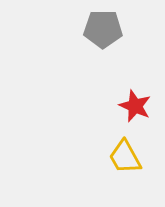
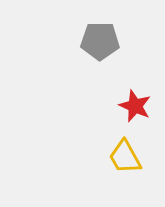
gray pentagon: moved 3 px left, 12 px down
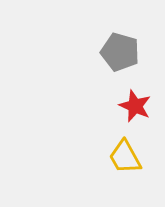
gray pentagon: moved 20 px right, 11 px down; rotated 15 degrees clockwise
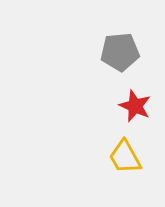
gray pentagon: rotated 21 degrees counterclockwise
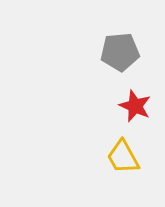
yellow trapezoid: moved 2 px left
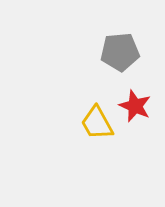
yellow trapezoid: moved 26 px left, 34 px up
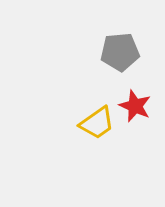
yellow trapezoid: rotated 96 degrees counterclockwise
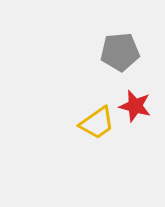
red star: rotated 8 degrees counterclockwise
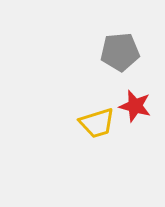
yellow trapezoid: rotated 18 degrees clockwise
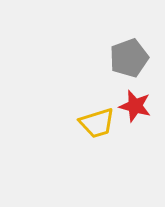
gray pentagon: moved 9 px right, 6 px down; rotated 15 degrees counterclockwise
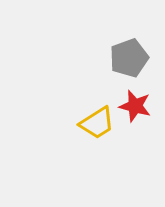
yellow trapezoid: rotated 15 degrees counterclockwise
